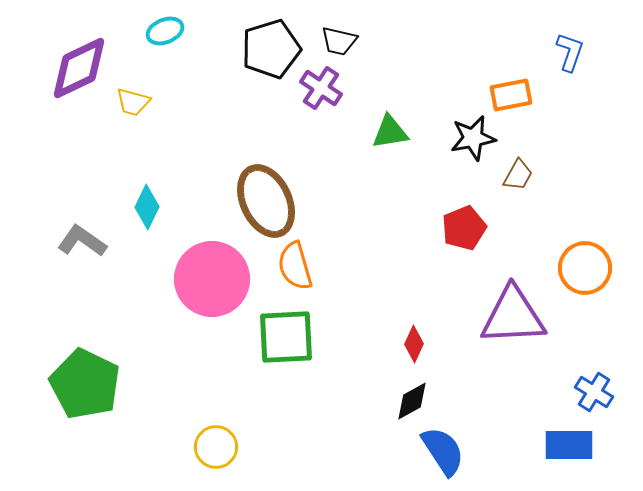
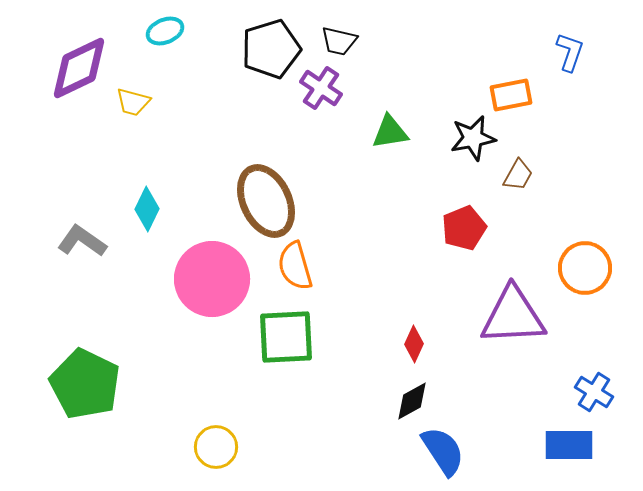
cyan diamond: moved 2 px down
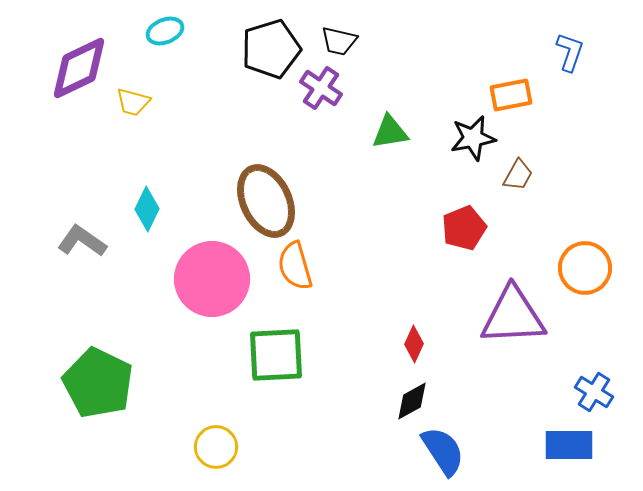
green square: moved 10 px left, 18 px down
green pentagon: moved 13 px right, 1 px up
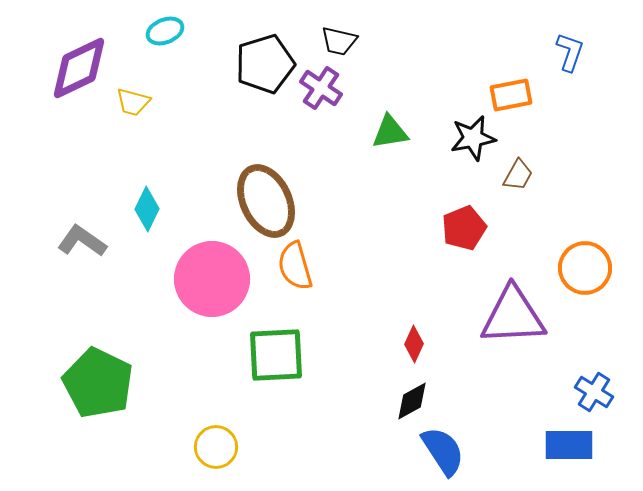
black pentagon: moved 6 px left, 15 px down
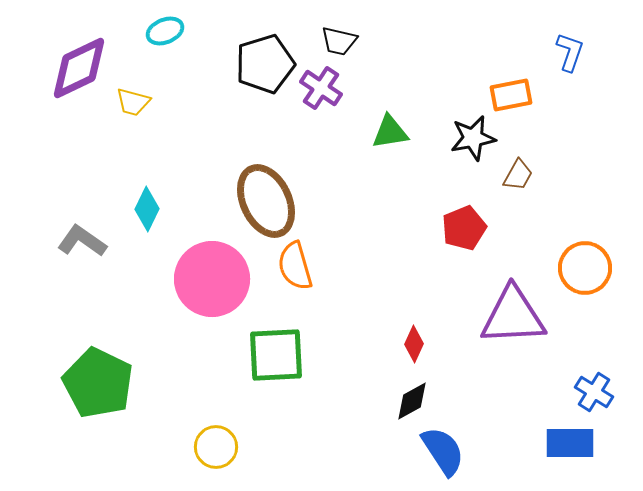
blue rectangle: moved 1 px right, 2 px up
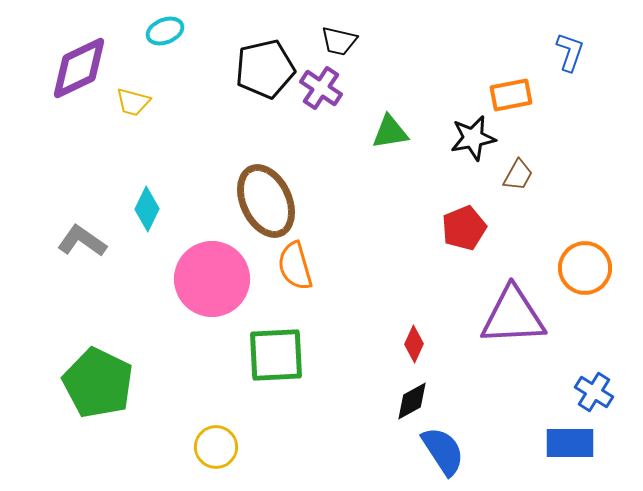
black pentagon: moved 5 px down; rotated 4 degrees clockwise
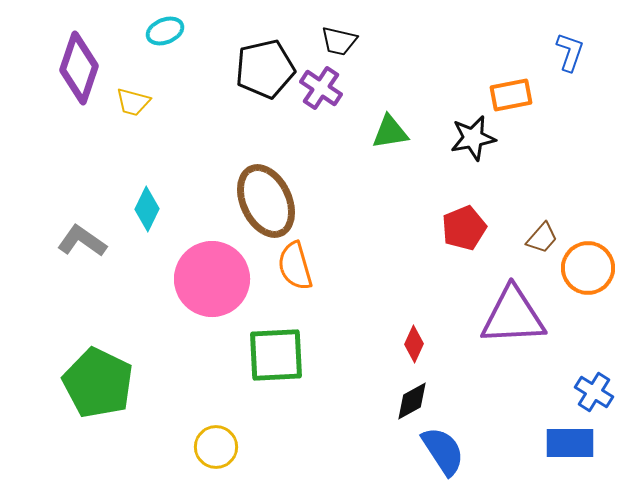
purple diamond: rotated 46 degrees counterclockwise
brown trapezoid: moved 24 px right, 63 px down; rotated 12 degrees clockwise
orange circle: moved 3 px right
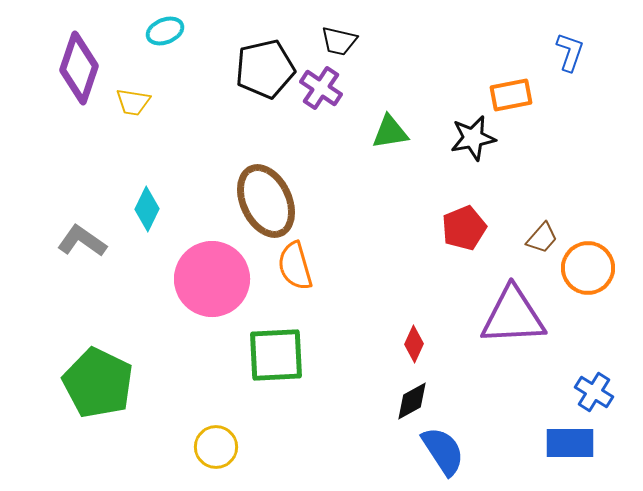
yellow trapezoid: rotated 6 degrees counterclockwise
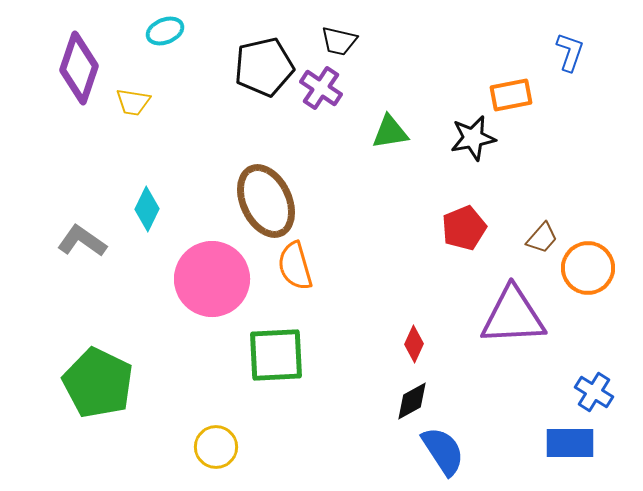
black pentagon: moved 1 px left, 2 px up
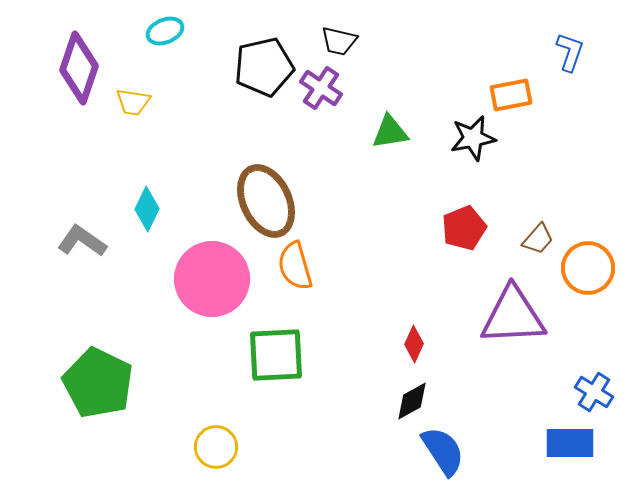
brown trapezoid: moved 4 px left, 1 px down
